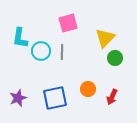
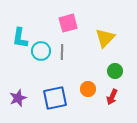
green circle: moved 13 px down
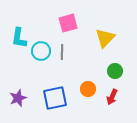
cyan L-shape: moved 1 px left
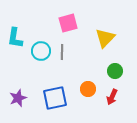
cyan L-shape: moved 4 px left
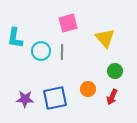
yellow triangle: rotated 25 degrees counterclockwise
purple star: moved 7 px right, 1 px down; rotated 24 degrees clockwise
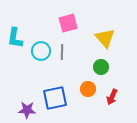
green circle: moved 14 px left, 4 px up
purple star: moved 2 px right, 11 px down
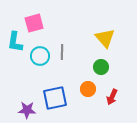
pink square: moved 34 px left
cyan L-shape: moved 4 px down
cyan circle: moved 1 px left, 5 px down
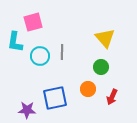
pink square: moved 1 px left, 1 px up
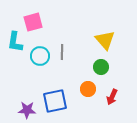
yellow triangle: moved 2 px down
blue square: moved 3 px down
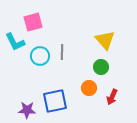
cyan L-shape: rotated 35 degrees counterclockwise
orange circle: moved 1 px right, 1 px up
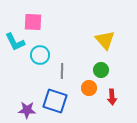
pink square: rotated 18 degrees clockwise
gray line: moved 19 px down
cyan circle: moved 1 px up
green circle: moved 3 px down
red arrow: rotated 28 degrees counterclockwise
blue square: rotated 30 degrees clockwise
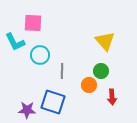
pink square: moved 1 px down
yellow triangle: moved 1 px down
green circle: moved 1 px down
orange circle: moved 3 px up
blue square: moved 2 px left, 1 px down
